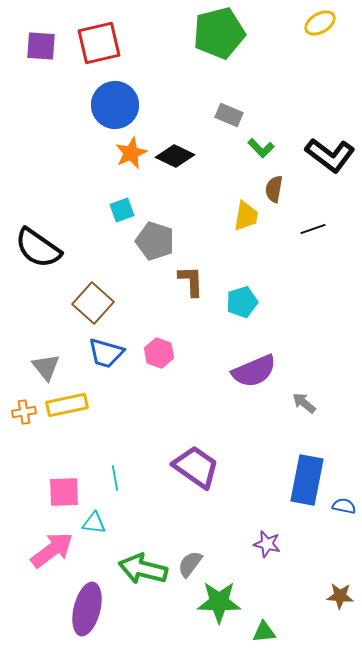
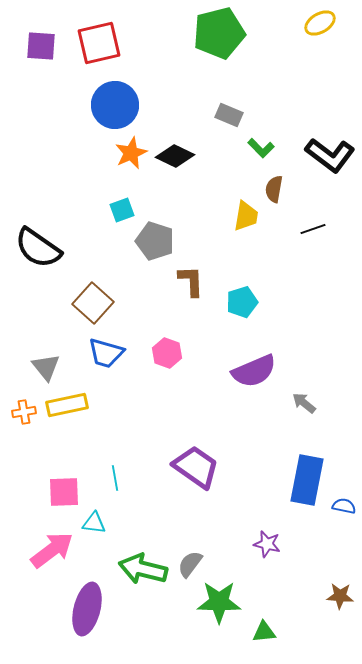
pink hexagon: moved 8 px right
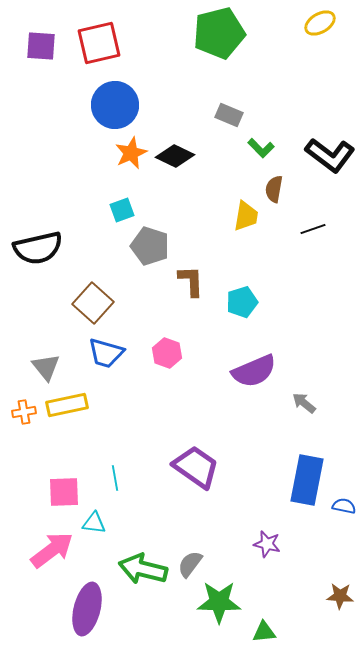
gray pentagon: moved 5 px left, 5 px down
black semicircle: rotated 48 degrees counterclockwise
